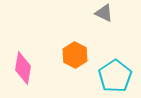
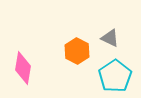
gray triangle: moved 6 px right, 25 px down
orange hexagon: moved 2 px right, 4 px up
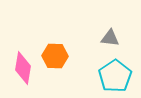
gray triangle: rotated 18 degrees counterclockwise
orange hexagon: moved 22 px left, 5 px down; rotated 25 degrees counterclockwise
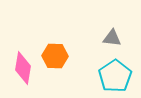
gray triangle: moved 2 px right
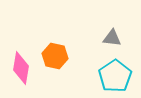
orange hexagon: rotated 10 degrees clockwise
pink diamond: moved 2 px left
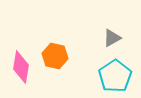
gray triangle: rotated 36 degrees counterclockwise
pink diamond: moved 1 px up
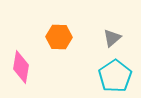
gray triangle: rotated 12 degrees counterclockwise
orange hexagon: moved 4 px right, 19 px up; rotated 10 degrees counterclockwise
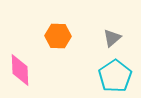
orange hexagon: moved 1 px left, 1 px up
pink diamond: moved 1 px left, 3 px down; rotated 12 degrees counterclockwise
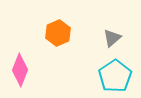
orange hexagon: moved 3 px up; rotated 25 degrees counterclockwise
pink diamond: rotated 24 degrees clockwise
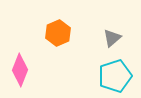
cyan pentagon: rotated 16 degrees clockwise
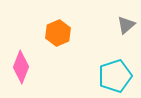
gray triangle: moved 14 px right, 13 px up
pink diamond: moved 1 px right, 3 px up
